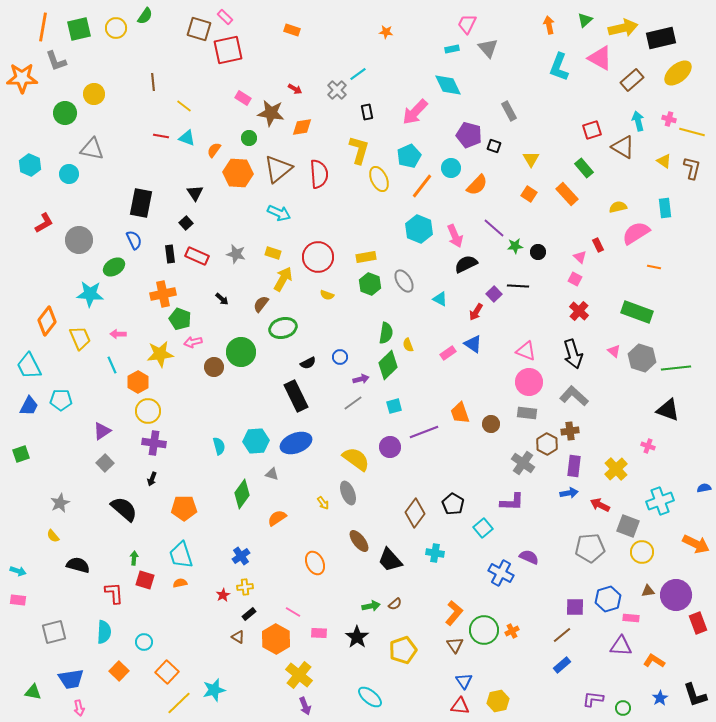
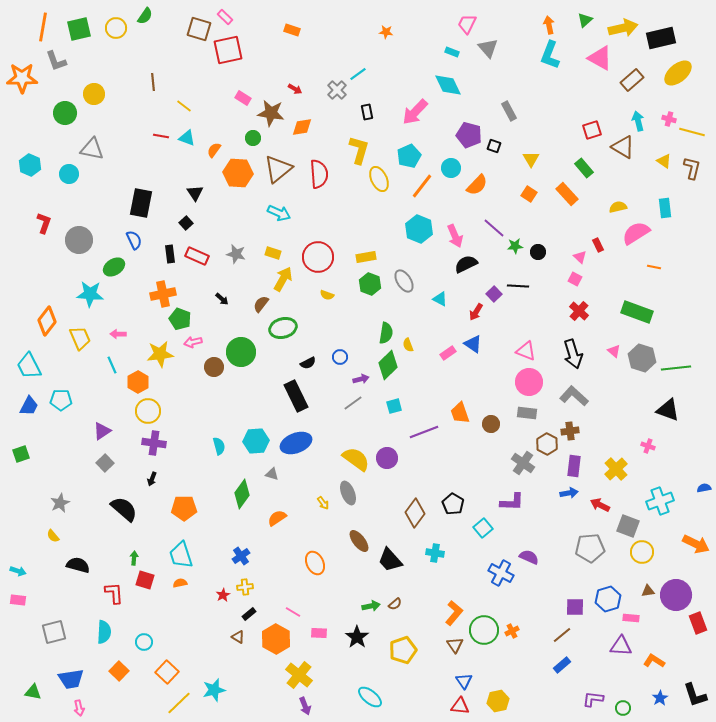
cyan rectangle at (452, 49): moved 3 px down; rotated 32 degrees clockwise
cyan L-shape at (559, 67): moved 9 px left, 12 px up
green circle at (249, 138): moved 4 px right
red L-shape at (44, 223): rotated 40 degrees counterclockwise
purple circle at (390, 447): moved 3 px left, 11 px down
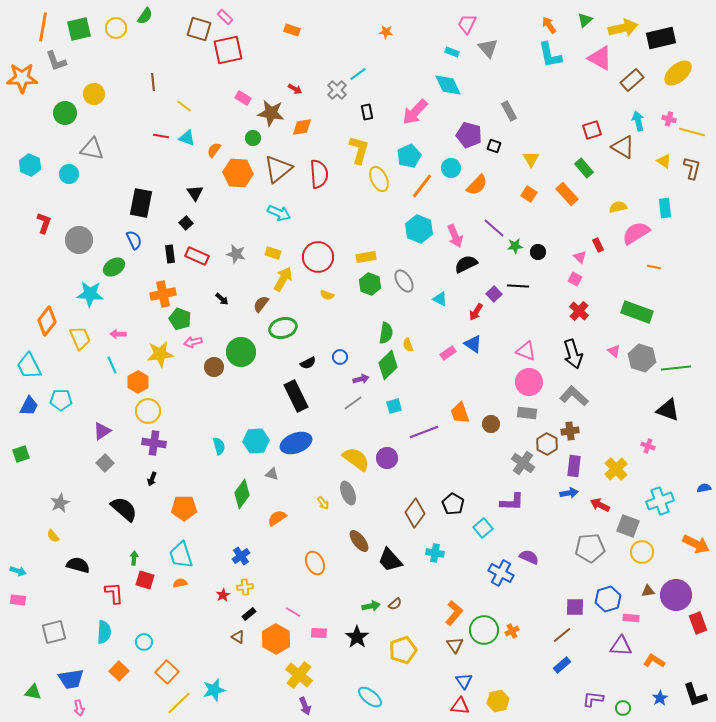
orange arrow at (549, 25): rotated 24 degrees counterclockwise
cyan L-shape at (550, 55): rotated 32 degrees counterclockwise
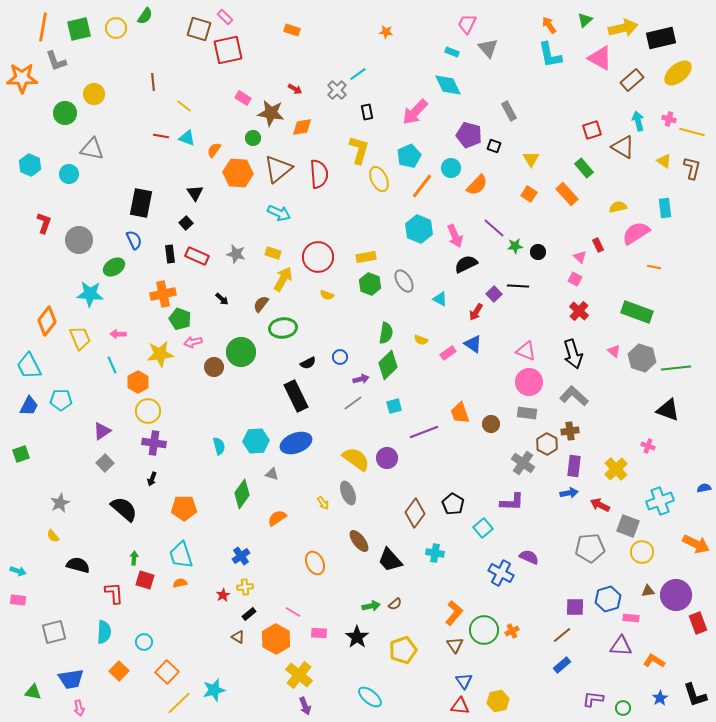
green ellipse at (283, 328): rotated 8 degrees clockwise
yellow semicircle at (408, 345): moved 13 px right, 5 px up; rotated 48 degrees counterclockwise
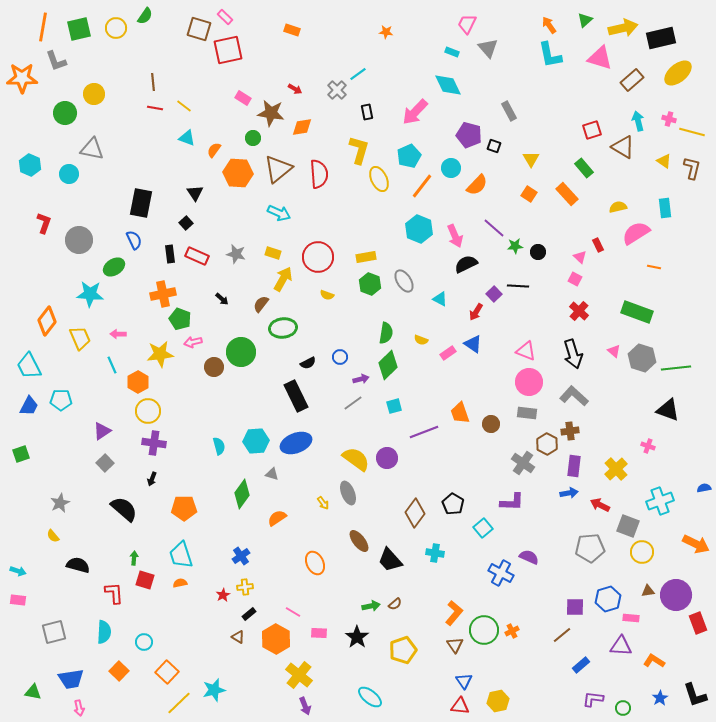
pink triangle at (600, 58): rotated 12 degrees counterclockwise
red line at (161, 136): moved 6 px left, 28 px up
blue rectangle at (562, 665): moved 19 px right
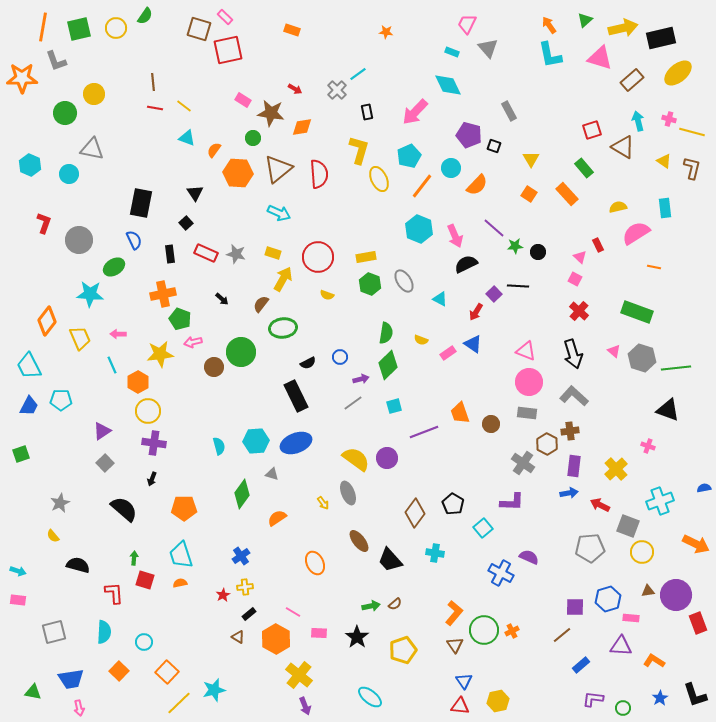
pink rectangle at (243, 98): moved 2 px down
red rectangle at (197, 256): moved 9 px right, 3 px up
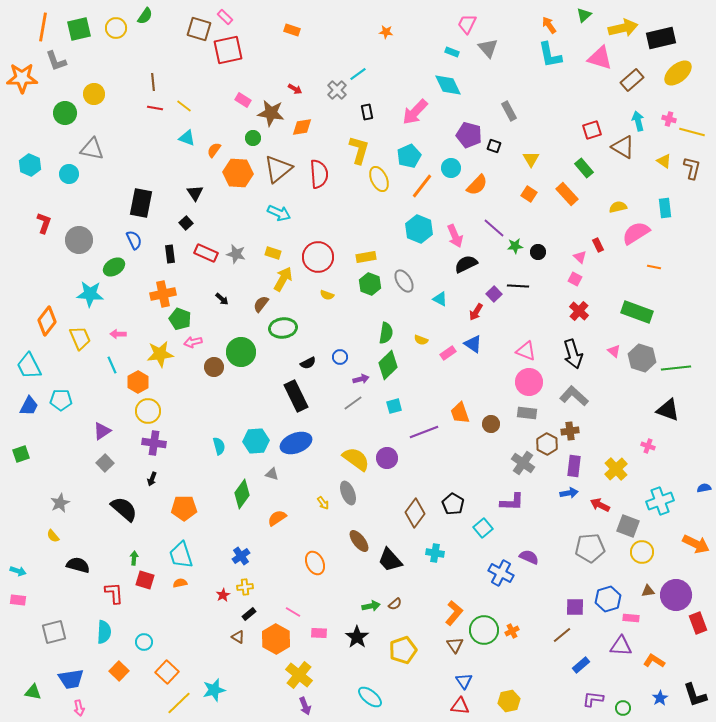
green triangle at (585, 20): moved 1 px left, 5 px up
yellow hexagon at (498, 701): moved 11 px right
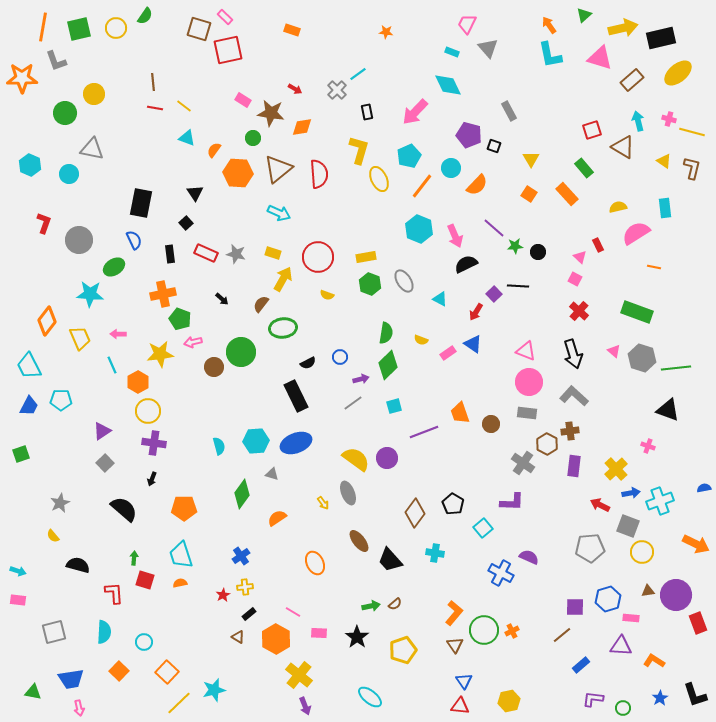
blue arrow at (569, 493): moved 62 px right
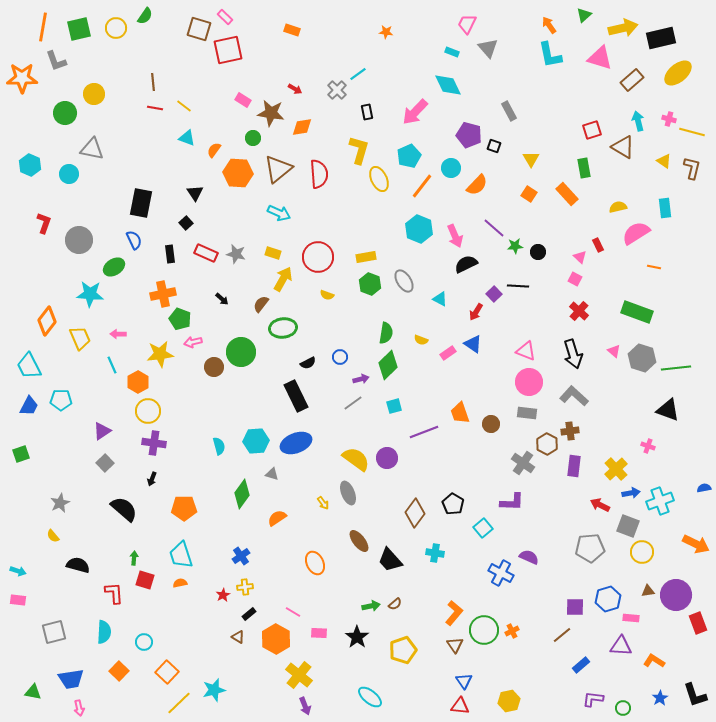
green rectangle at (584, 168): rotated 30 degrees clockwise
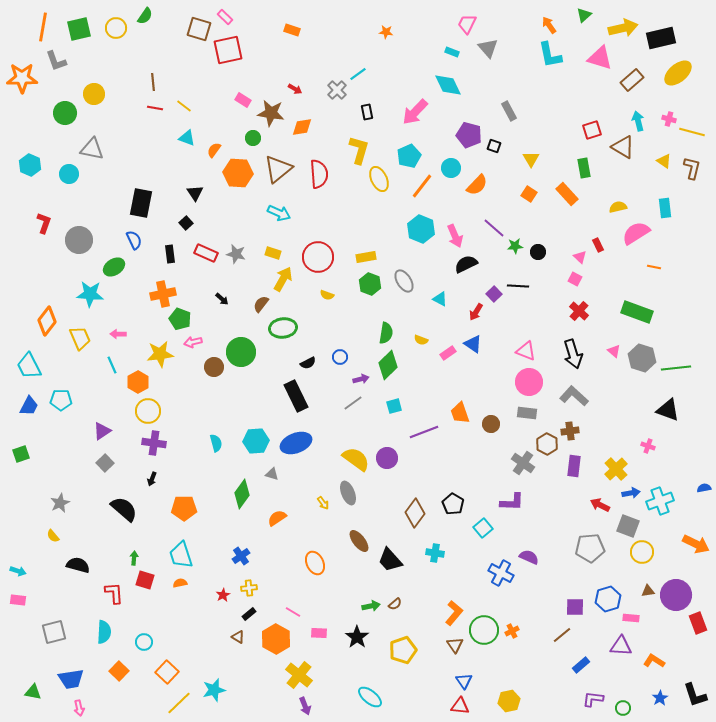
cyan hexagon at (419, 229): moved 2 px right
cyan semicircle at (219, 446): moved 3 px left, 3 px up
yellow cross at (245, 587): moved 4 px right, 1 px down
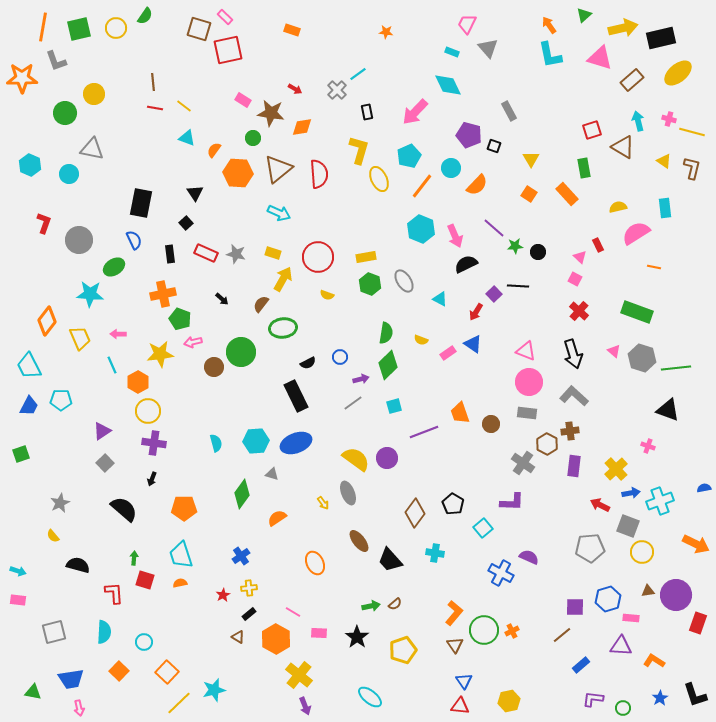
red rectangle at (698, 623): rotated 40 degrees clockwise
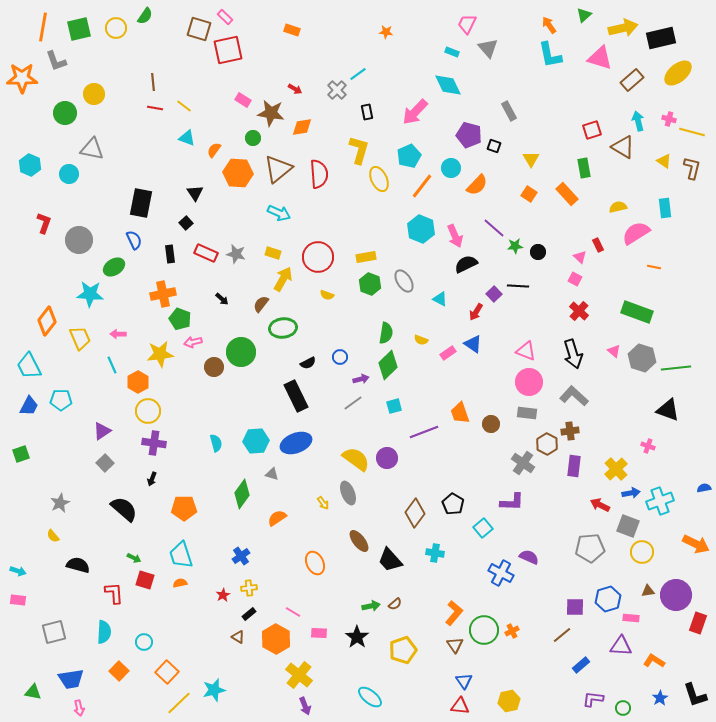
green arrow at (134, 558): rotated 112 degrees clockwise
